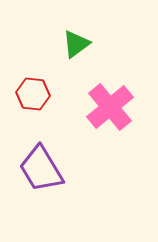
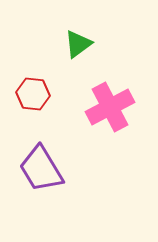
green triangle: moved 2 px right
pink cross: rotated 12 degrees clockwise
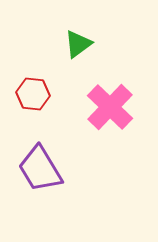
pink cross: rotated 18 degrees counterclockwise
purple trapezoid: moved 1 px left
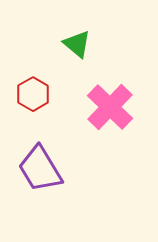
green triangle: moved 1 px left; rotated 44 degrees counterclockwise
red hexagon: rotated 24 degrees clockwise
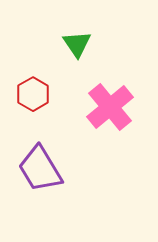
green triangle: rotated 16 degrees clockwise
pink cross: rotated 6 degrees clockwise
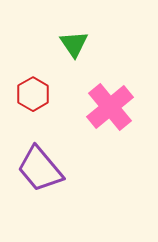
green triangle: moved 3 px left
purple trapezoid: rotated 9 degrees counterclockwise
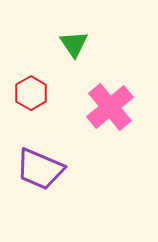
red hexagon: moved 2 px left, 1 px up
purple trapezoid: rotated 27 degrees counterclockwise
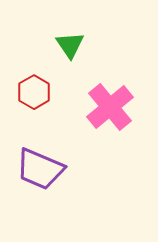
green triangle: moved 4 px left, 1 px down
red hexagon: moved 3 px right, 1 px up
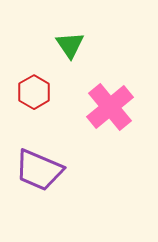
purple trapezoid: moved 1 px left, 1 px down
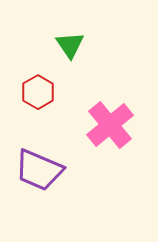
red hexagon: moved 4 px right
pink cross: moved 18 px down
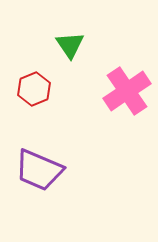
red hexagon: moved 4 px left, 3 px up; rotated 8 degrees clockwise
pink cross: moved 17 px right, 34 px up; rotated 6 degrees clockwise
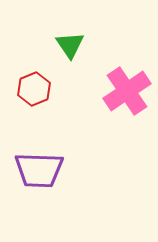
purple trapezoid: rotated 21 degrees counterclockwise
